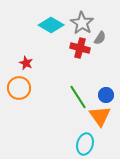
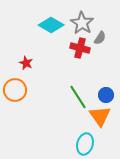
orange circle: moved 4 px left, 2 px down
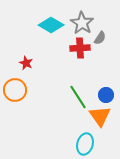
red cross: rotated 18 degrees counterclockwise
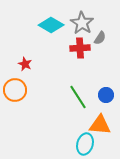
red star: moved 1 px left, 1 px down
orange triangle: moved 9 px down; rotated 50 degrees counterclockwise
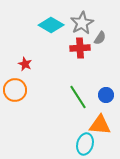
gray star: rotated 10 degrees clockwise
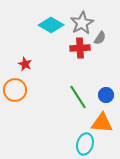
orange triangle: moved 2 px right, 2 px up
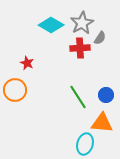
red star: moved 2 px right, 1 px up
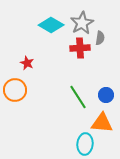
gray semicircle: rotated 24 degrees counterclockwise
cyan ellipse: rotated 10 degrees counterclockwise
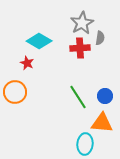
cyan diamond: moved 12 px left, 16 px down
orange circle: moved 2 px down
blue circle: moved 1 px left, 1 px down
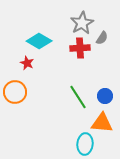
gray semicircle: moved 2 px right; rotated 24 degrees clockwise
